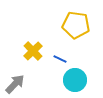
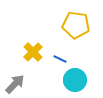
yellow cross: moved 1 px down
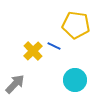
yellow cross: moved 1 px up
blue line: moved 6 px left, 13 px up
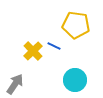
gray arrow: rotated 10 degrees counterclockwise
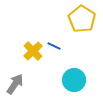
yellow pentagon: moved 6 px right, 6 px up; rotated 24 degrees clockwise
cyan circle: moved 1 px left
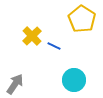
yellow cross: moved 1 px left, 15 px up
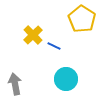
yellow cross: moved 1 px right, 1 px up
cyan circle: moved 8 px left, 1 px up
gray arrow: rotated 45 degrees counterclockwise
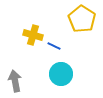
yellow cross: rotated 30 degrees counterclockwise
cyan circle: moved 5 px left, 5 px up
gray arrow: moved 3 px up
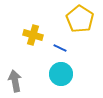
yellow pentagon: moved 2 px left
blue line: moved 6 px right, 2 px down
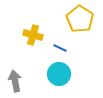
cyan circle: moved 2 px left
